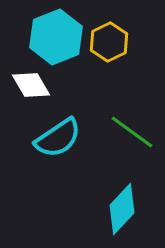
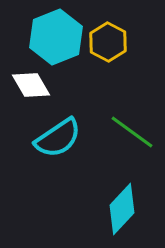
yellow hexagon: moved 1 px left; rotated 6 degrees counterclockwise
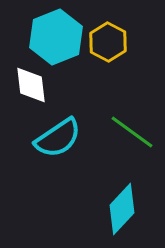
white diamond: rotated 24 degrees clockwise
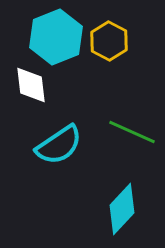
yellow hexagon: moved 1 px right, 1 px up
green line: rotated 12 degrees counterclockwise
cyan semicircle: moved 1 px right, 7 px down
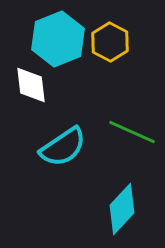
cyan hexagon: moved 2 px right, 2 px down
yellow hexagon: moved 1 px right, 1 px down
cyan semicircle: moved 4 px right, 2 px down
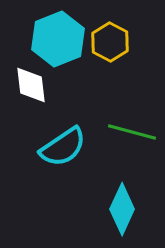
green line: rotated 9 degrees counterclockwise
cyan diamond: rotated 18 degrees counterclockwise
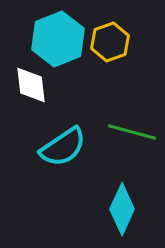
yellow hexagon: rotated 12 degrees clockwise
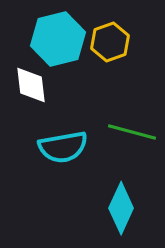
cyan hexagon: rotated 8 degrees clockwise
cyan semicircle: rotated 24 degrees clockwise
cyan diamond: moved 1 px left, 1 px up
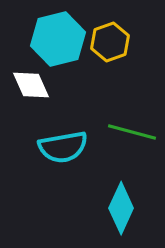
white diamond: rotated 18 degrees counterclockwise
